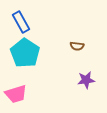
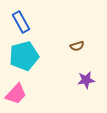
brown semicircle: rotated 24 degrees counterclockwise
cyan pentagon: moved 1 px left, 3 px down; rotated 24 degrees clockwise
pink trapezoid: rotated 30 degrees counterclockwise
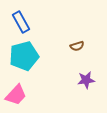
pink trapezoid: moved 1 px down
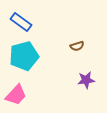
blue rectangle: rotated 25 degrees counterclockwise
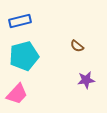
blue rectangle: moved 1 px left, 1 px up; rotated 50 degrees counterclockwise
brown semicircle: rotated 56 degrees clockwise
pink trapezoid: moved 1 px right, 1 px up
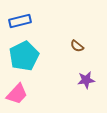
cyan pentagon: rotated 12 degrees counterclockwise
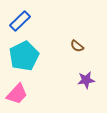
blue rectangle: rotated 30 degrees counterclockwise
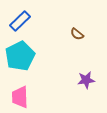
brown semicircle: moved 12 px up
cyan pentagon: moved 4 px left
pink trapezoid: moved 3 px right, 3 px down; rotated 135 degrees clockwise
